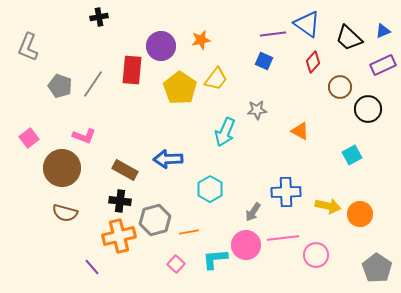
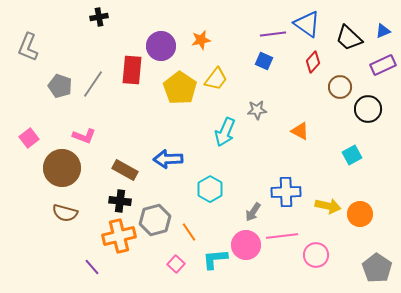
orange line at (189, 232): rotated 66 degrees clockwise
pink line at (283, 238): moved 1 px left, 2 px up
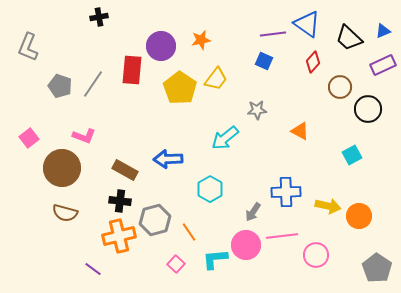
cyan arrow at (225, 132): moved 6 px down; rotated 28 degrees clockwise
orange circle at (360, 214): moved 1 px left, 2 px down
purple line at (92, 267): moved 1 px right, 2 px down; rotated 12 degrees counterclockwise
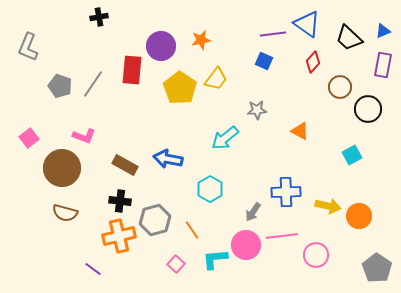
purple rectangle at (383, 65): rotated 55 degrees counterclockwise
blue arrow at (168, 159): rotated 12 degrees clockwise
brown rectangle at (125, 170): moved 5 px up
orange line at (189, 232): moved 3 px right, 2 px up
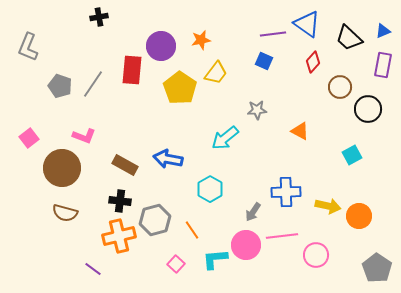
yellow trapezoid at (216, 79): moved 6 px up
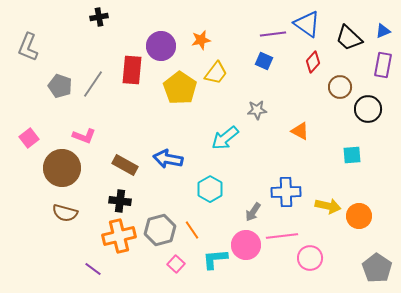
cyan square at (352, 155): rotated 24 degrees clockwise
gray hexagon at (155, 220): moved 5 px right, 10 px down
pink circle at (316, 255): moved 6 px left, 3 px down
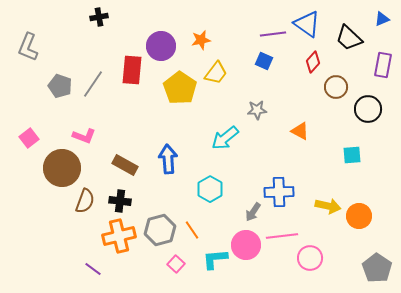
blue triangle at (383, 31): moved 1 px left, 12 px up
brown circle at (340, 87): moved 4 px left
blue arrow at (168, 159): rotated 76 degrees clockwise
blue cross at (286, 192): moved 7 px left
brown semicircle at (65, 213): moved 20 px right, 12 px up; rotated 85 degrees counterclockwise
